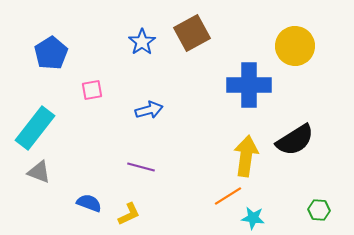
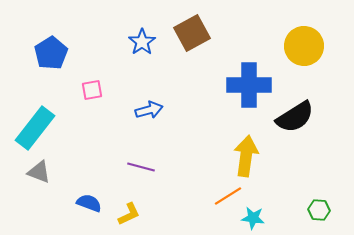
yellow circle: moved 9 px right
black semicircle: moved 23 px up
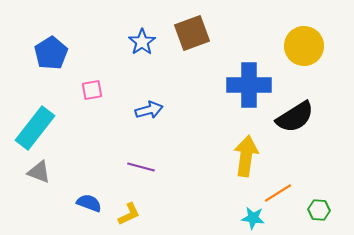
brown square: rotated 9 degrees clockwise
orange line: moved 50 px right, 3 px up
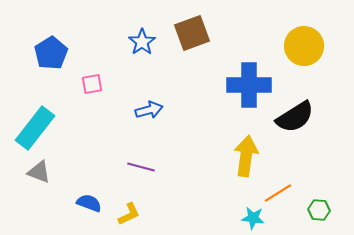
pink square: moved 6 px up
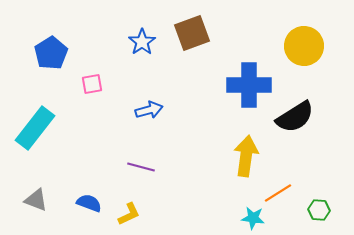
gray triangle: moved 3 px left, 28 px down
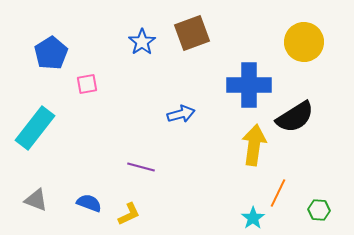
yellow circle: moved 4 px up
pink square: moved 5 px left
blue arrow: moved 32 px right, 4 px down
yellow arrow: moved 8 px right, 11 px up
orange line: rotated 32 degrees counterclockwise
cyan star: rotated 30 degrees clockwise
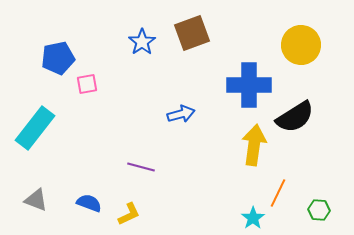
yellow circle: moved 3 px left, 3 px down
blue pentagon: moved 7 px right, 5 px down; rotated 20 degrees clockwise
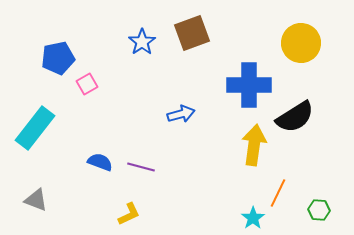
yellow circle: moved 2 px up
pink square: rotated 20 degrees counterclockwise
blue semicircle: moved 11 px right, 41 px up
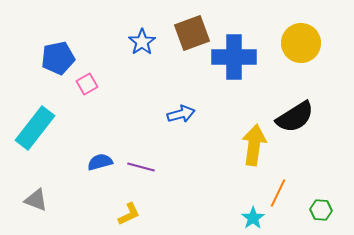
blue cross: moved 15 px left, 28 px up
blue semicircle: rotated 35 degrees counterclockwise
green hexagon: moved 2 px right
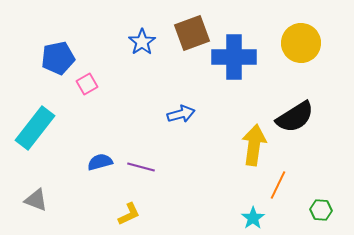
orange line: moved 8 px up
